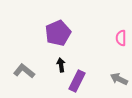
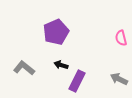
purple pentagon: moved 2 px left, 1 px up
pink semicircle: rotated 14 degrees counterclockwise
black arrow: rotated 64 degrees counterclockwise
gray L-shape: moved 3 px up
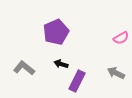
pink semicircle: rotated 105 degrees counterclockwise
black arrow: moved 1 px up
gray arrow: moved 3 px left, 6 px up
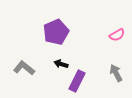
pink semicircle: moved 4 px left, 3 px up
gray arrow: rotated 36 degrees clockwise
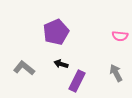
pink semicircle: moved 3 px right, 1 px down; rotated 35 degrees clockwise
